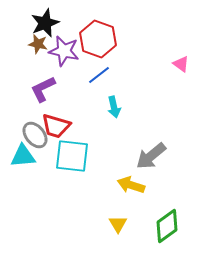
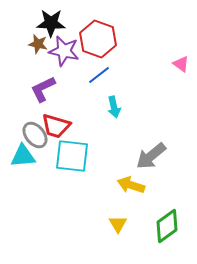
black star: moved 6 px right; rotated 24 degrees clockwise
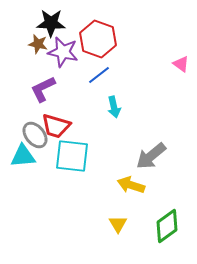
purple star: moved 1 px left, 1 px down
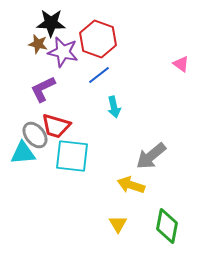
cyan triangle: moved 3 px up
green diamond: rotated 44 degrees counterclockwise
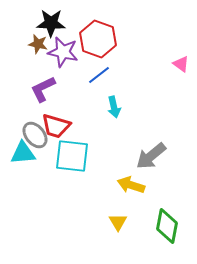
yellow triangle: moved 2 px up
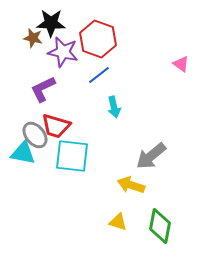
brown star: moved 5 px left, 6 px up
cyan triangle: rotated 16 degrees clockwise
yellow triangle: rotated 42 degrees counterclockwise
green diamond: moved 7 px left
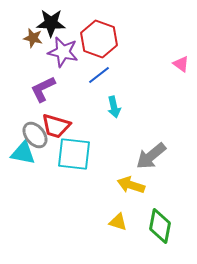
red hexagon: moved 1 px right
cyan square: moved 2 px right, 2 px up
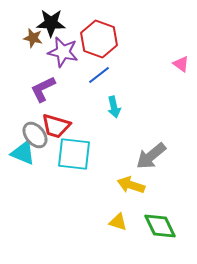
cyan triangle: rotated 12 degrees clockwise
green diamond: rotated 36 degrees counterclockwise
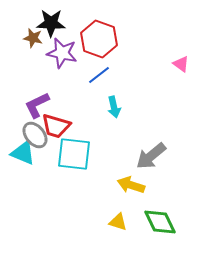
purple star: moved 1 px left, 1 px down
purple L-shape: moved 6 px left, 16 px down
green diamond: moved 4 px up
